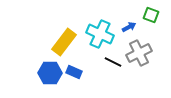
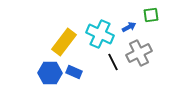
green square: rotated 28 degrees counterclockwise
black line: rotated 36 degrees clockwise
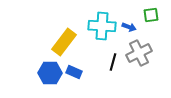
blue arrow: rotated 48 degrees clockwise
cyan cross: moved 2 px right, 8 px up; rotated 20 degrees counterclockwise
black line: rotated 42 degrees clockwise
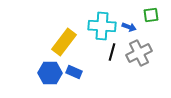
black line: moved 1 px left, 10 px up
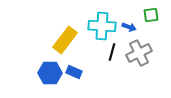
yellow rectangle: moved 1 px right, 2 px up
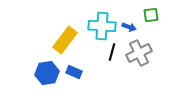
blue hexagon: moved 3 px left; rotated 10 degrees counterclockwise
